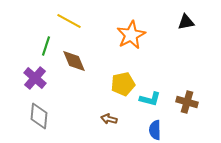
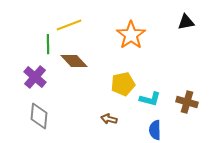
yellow line: moved 4 px down; rotated 50 degrees counterclockwise
orange star: rotated 8 degrees counterclockwise
green line: moved 2 px right, 2 px up; rotated 18 degrees counterclockwise
brown diamond: rotated 20 degrees counterclockwise
purple cross: moved 1 px up
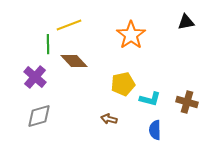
gray diamond: rotated 68 degrees clockwise
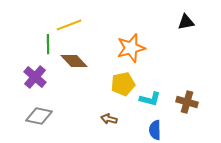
orange star: moved 13 px down; rotated 20 degrees clockwise
gray diamond: rotated 28 degrees clockwise
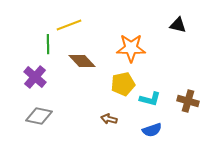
black triangle: moved 8 px left, 3 px down; rotated 24 degrees clockwise
orange star: rotated 16 degrees clockwise
brown diamond: moved 8 px right
brown cross: moved 1 px right, 1 px up
blue semicircle: moved 3 px left; rotated 108 degrees counterclockwise
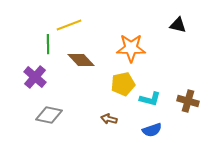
brown diamond: moved 1 px left, 1 px up
gray diamond: moved 10 px right, 1 px up
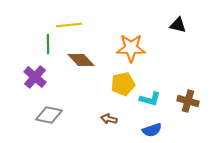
yellow line: rotated 15 degrees clockwise
